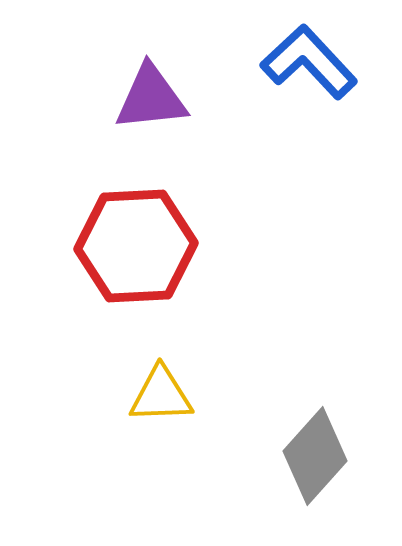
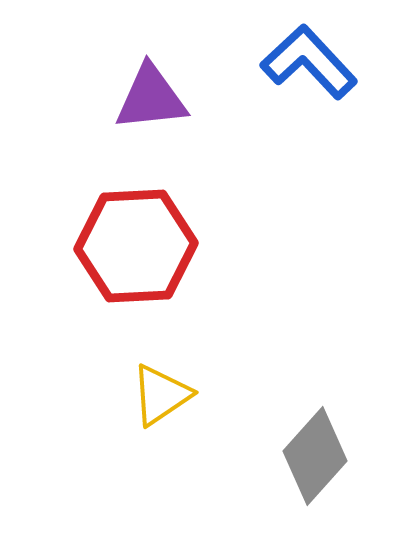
yellow triangle: rotated 32 degrees counterclockwise
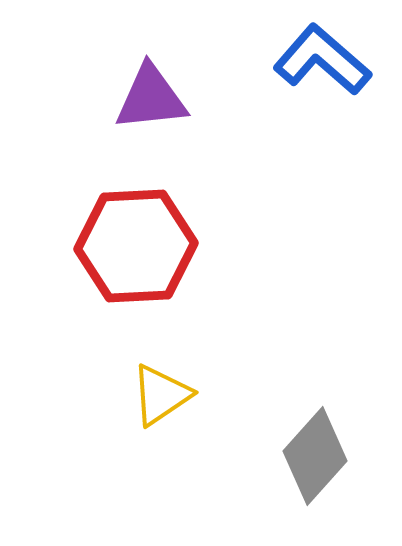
blue L-shape: moved 13 px right, 2 px up; rotated 6 degrees counterclockwise
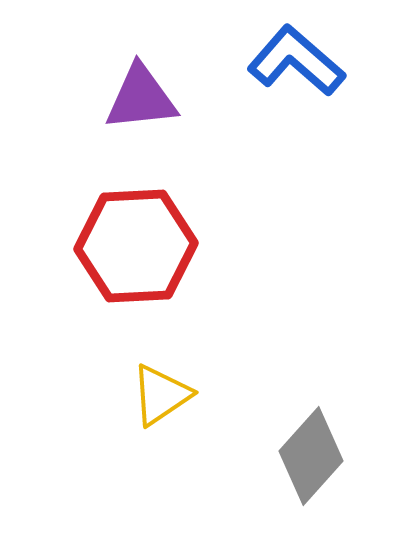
blue L-shape: moved 26 px left, 1 px down
purple triangle: moved 10 px left
gray diamond: moved 4 px left
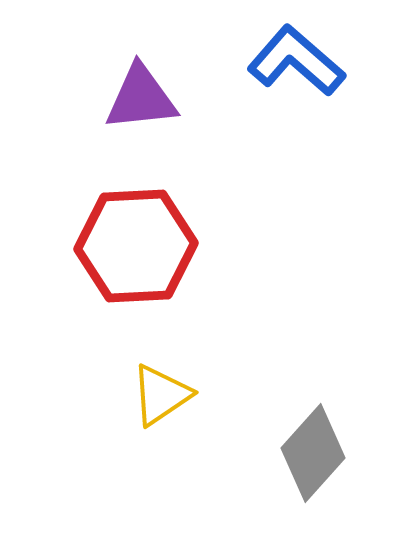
gray diamond: moved 2 px right, 3 px up
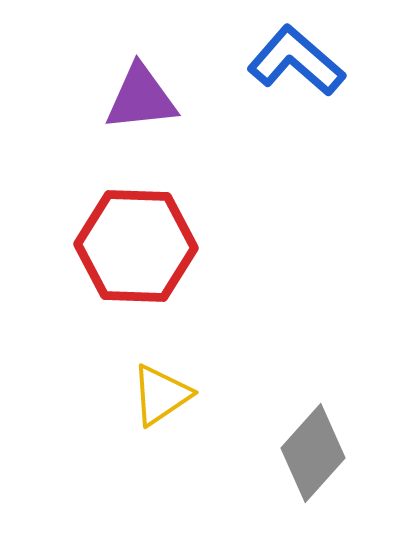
red hexagon: rotated 5 degrees clockwise
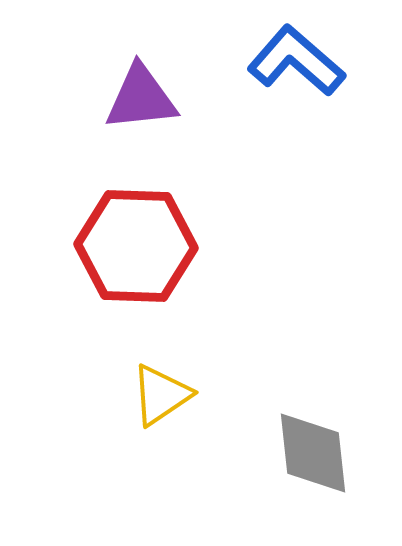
gray diamond: rotated 48 degrees counterclockwise
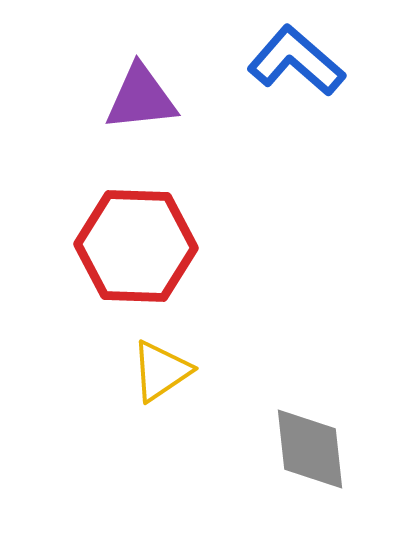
yellow triangle: moved 24 px up
gray diamond: moved 3 px left, 4 px up
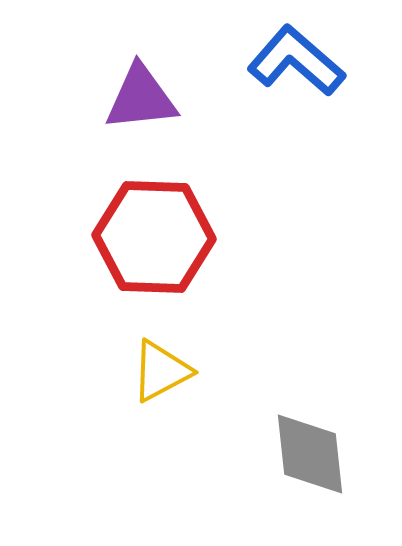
red hexagon: moved 18 px right, 9 px up
yellow triangle: rotated 6 degrees clockwise
gray diamond: moved 5 px down
